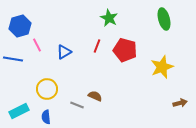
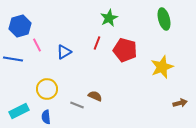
green star: rotated 18 degrees clockwise
red line: moved 3 px up
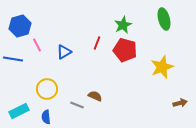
green star: moved 14 px right, 7 px down
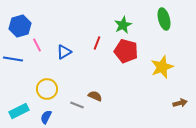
red pentagon: moved 1 px right, 1 px down
blue semicircle: rotated 32 degrees clockwise
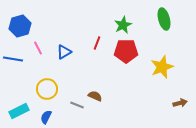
pink line: moved 1 px right, 3 px down
red pentagon: rotated 15 degrees counterclockwise
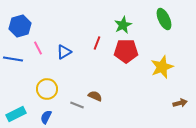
green ellipse: rotated 10 degrees counterclockwise
cyan rectangle: moved 3 px left, 3 px down
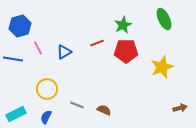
red line: rotated 48 degrees clockwise
brown semicircle: moved 9 px right, 14 px down
brown arrow: moved 5 px down
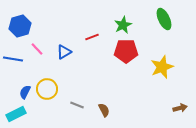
red line: moved 5 px left, 6 px up
pink line: moved 1 px left, 1 px down; rotated 16 degrees counterclockwise
brown semicircle: rotated 40 degrees clockwise
blue semicircle: moved 21 px left, 25 px up
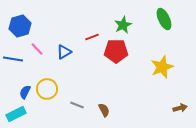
red pentagon: moved 10 px left
